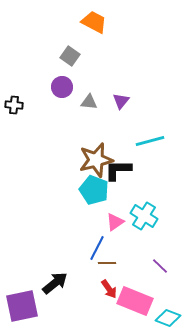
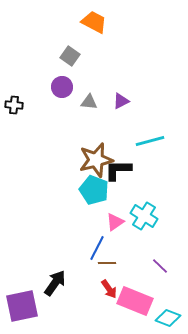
purple triangle: rotated 24 degrees clockwise
black arrow: rotated 16 degrees counterclockwise
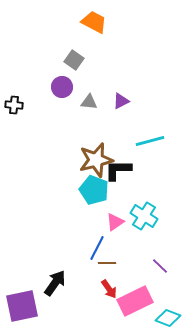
gray square: moved 4 px right, 4 px down
pink rectangle: rotated 48 degrees counterclockwise
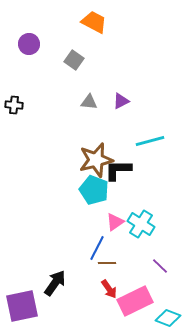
purple circle: moved 33 px left, 43 px up
cyan cross: moved 3 px left, 8 px down
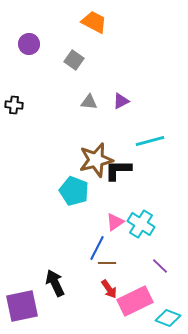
cyan pentagon: moved 20 px left, 1 px down
black arrow: rotated 60 degrees counterclockwise
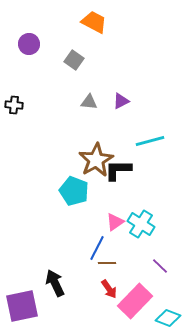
brown star: rotated 16 degrees counterclockwise
pink rectangle: rotated 20 degrees counterclockwise
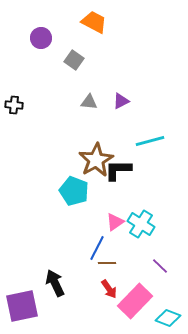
purple circle: moved 12 px right, 6 px up
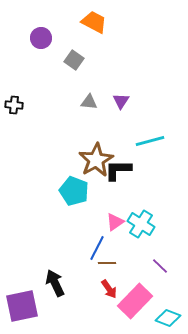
purple triangle: rotated 30 degrees counterclockwise
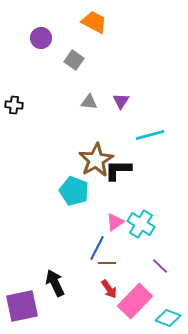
cyan line: moved 6 px up
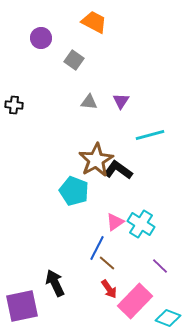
black L-shape: rotated 36 degrees clockwise
brown line: rotated 42 degrees clockwise
